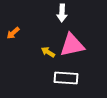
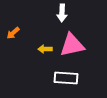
yellow arrow: moved 3 px left, 3 px up; rotated 32 degrees counterclockwise
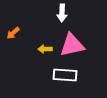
white rectangle: moved 1 px left, 3 px up
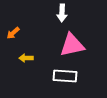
yellow arrow: moved 19 px left, 9 px down
white rectangle: moved 1 px down
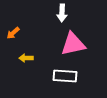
pink triangle: moved 1 px right, 1 px up
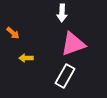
orange arrow: rotated 96 degrees counterclockwise
pink triangle: rotated 8 degrees counterclockwise
white rectangle: rotated 65 degrees counterclockwise
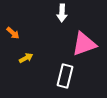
pink triangle: moved 11 px right
yellow arrow: rotated 152 degrees clockwise
white rectangle: rotated 15 degrees counterclockwise
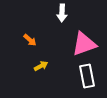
orange arrow: moved 17 px right, 7 px down
yellow arrow: moved 15 px right, 8 px down
white rectangle: moved 22 px right; rotated 25 degrees counterclockwise
